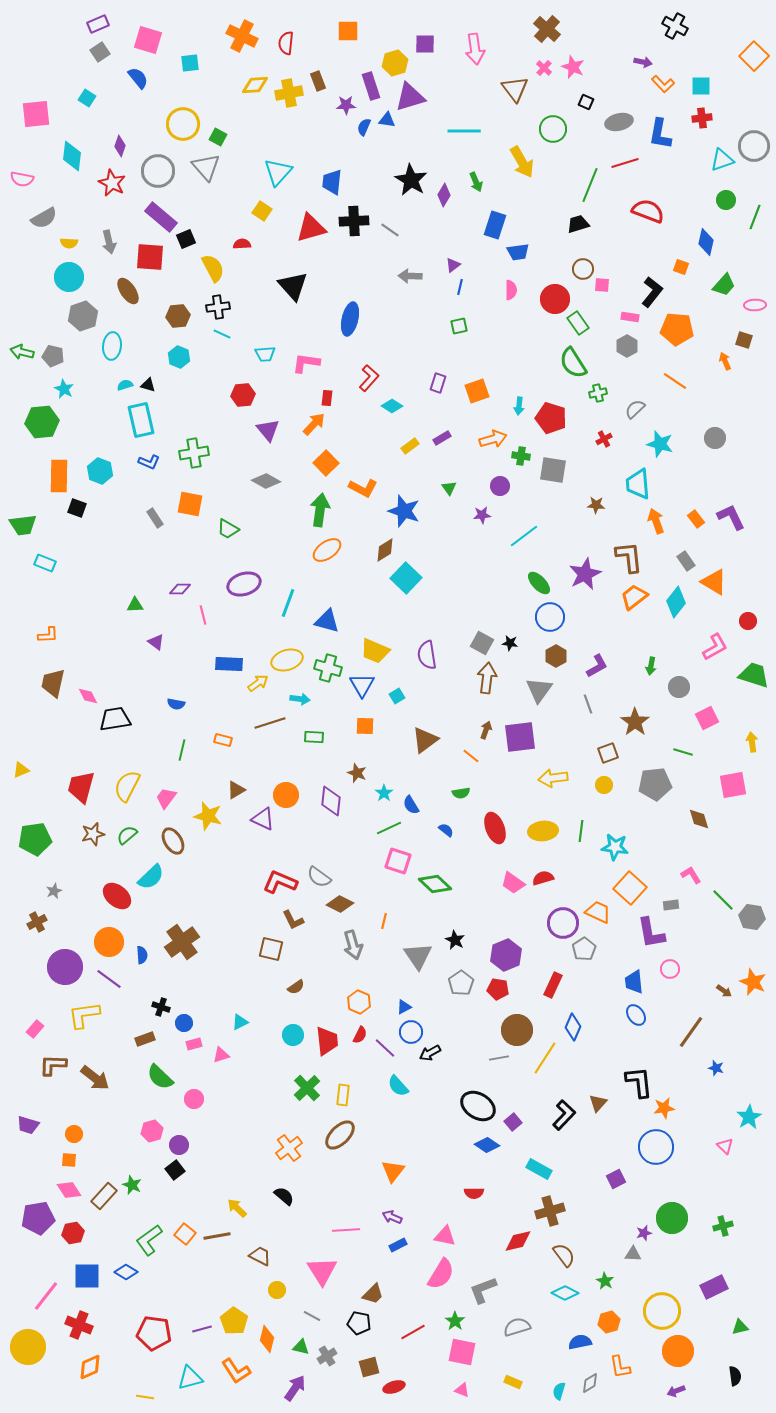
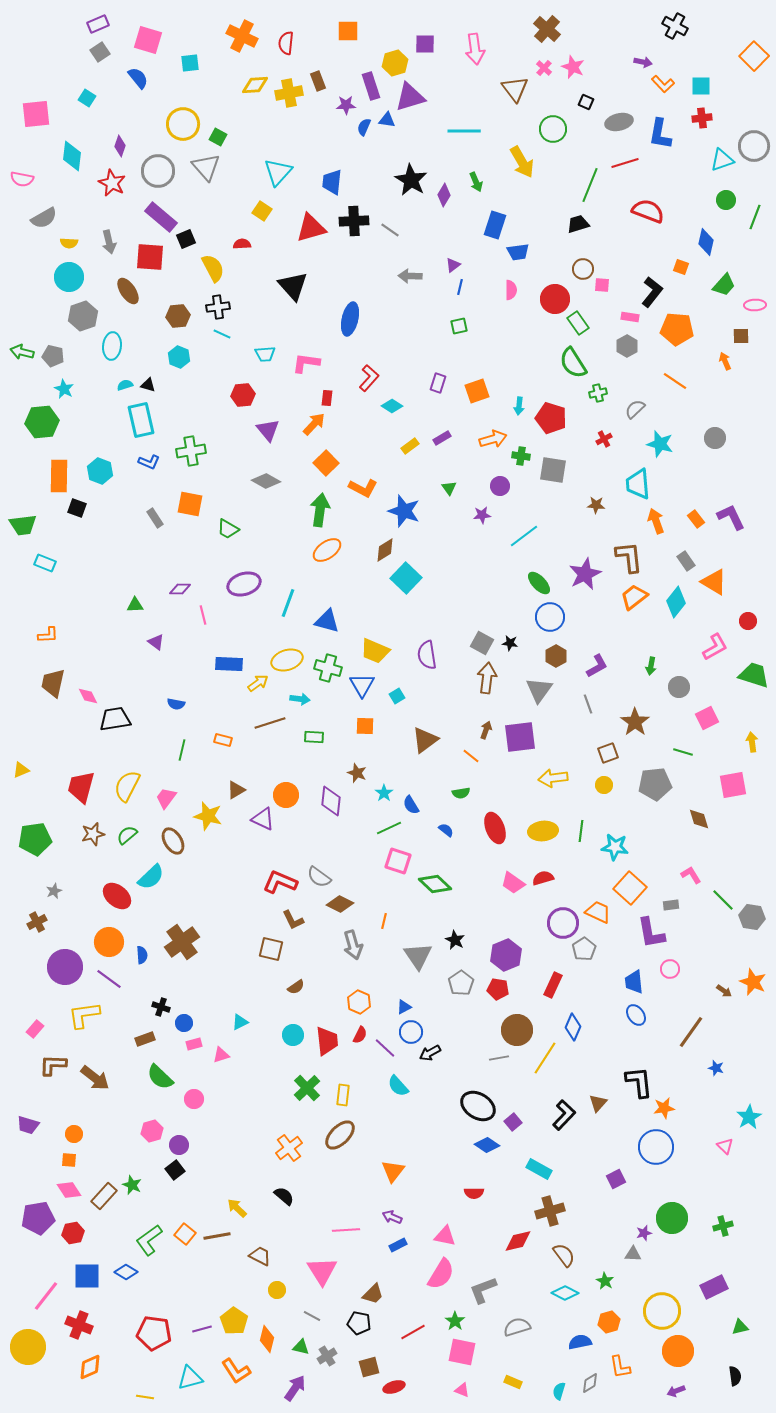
brown square at (744, 340): moved 3 px left, 4 px up; rotated 18 degrees counterclockwise
green cross at (194, 453): moved 3 px left, 2 px up
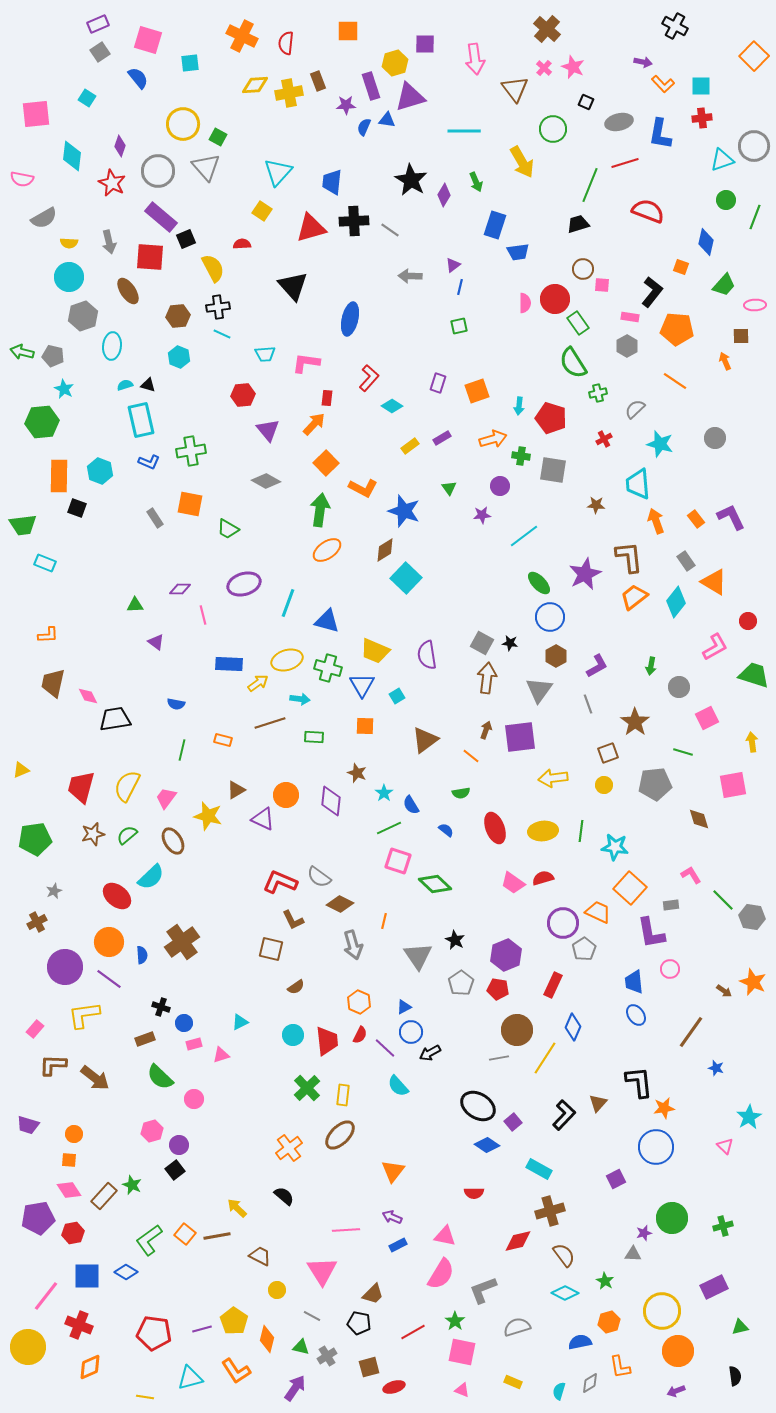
pink arrow at (475, 49): moved 10 px down
pink semicircle at (511, 290): moved 14 px right, 13 px down
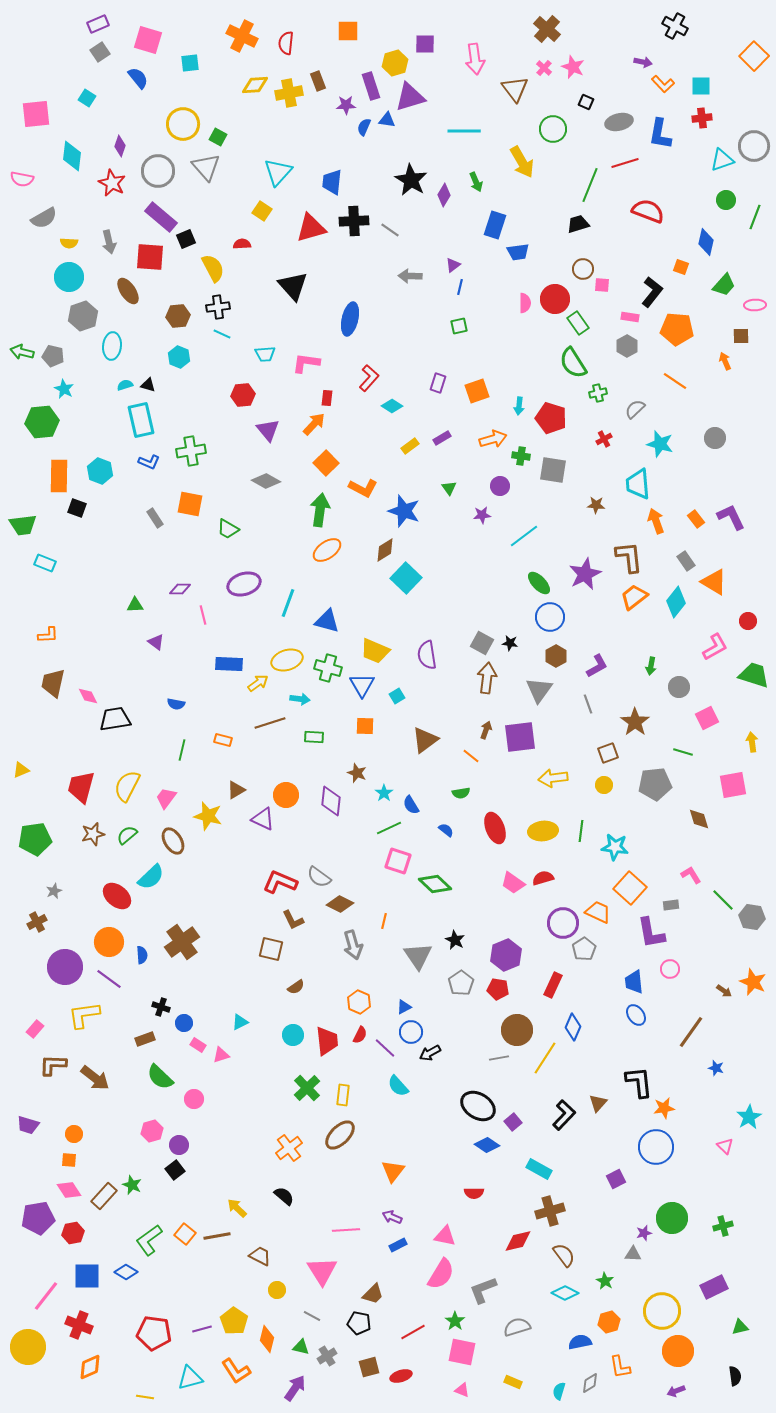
pink rectangle at (194, 1044): moved 4 px right, 1 px down; rotated 49 degrees clockwise
red ellipse at (394, 1387): moved 7 px right, 11 px up
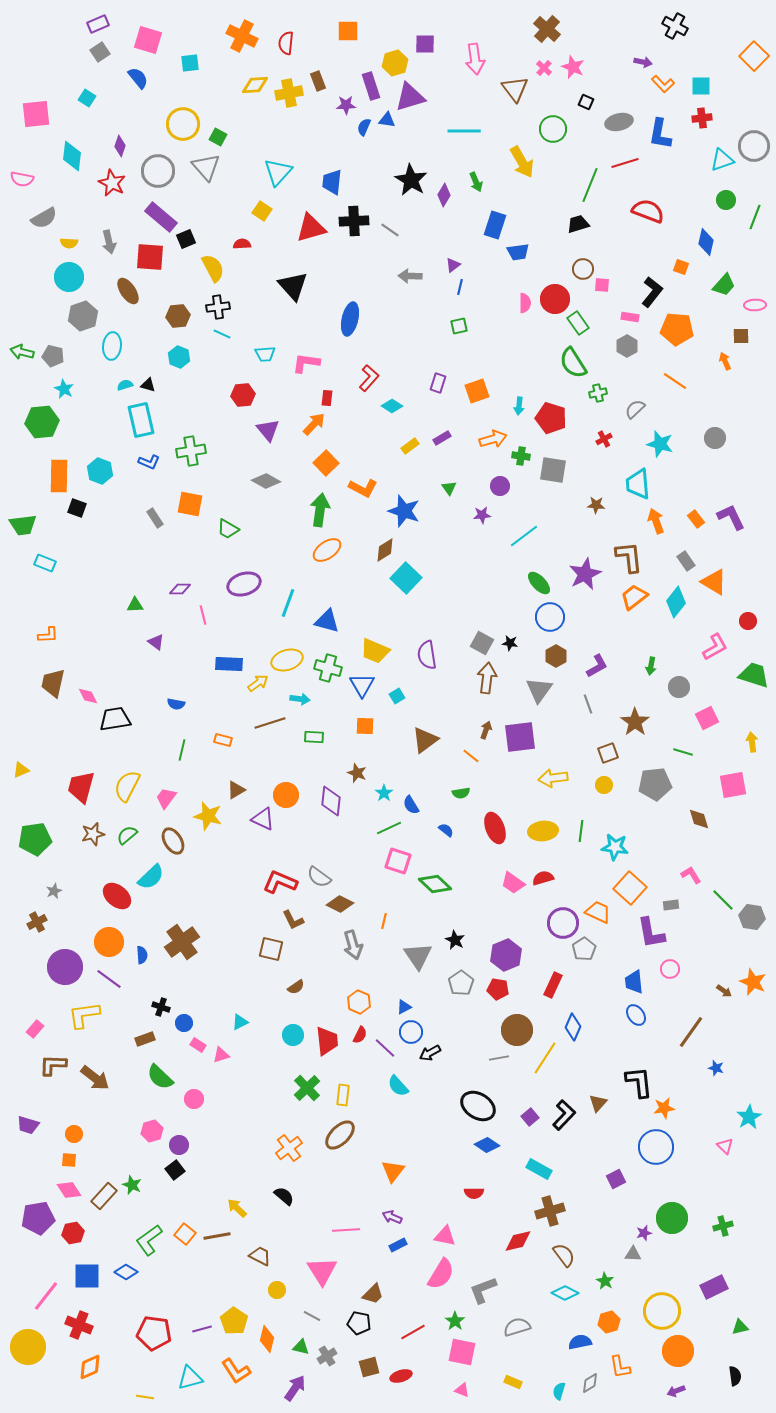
purple square at (513, 1122): moved 17 px right, 5 px up
